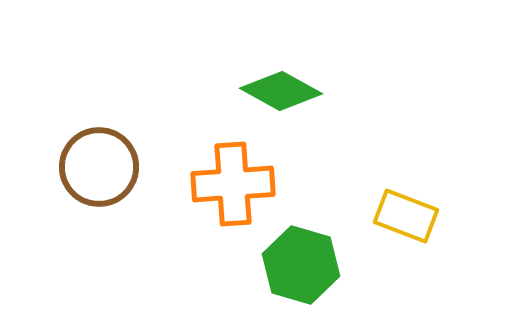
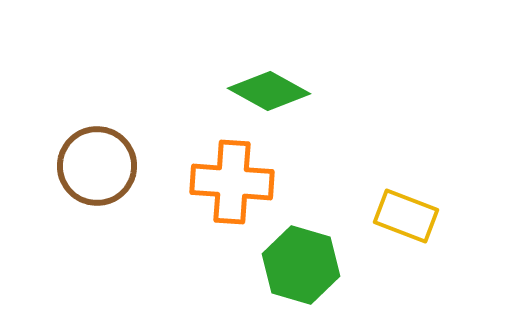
green diamond: moved 12 px left
brown circle: moved 2 px left, 1 px up
orange cross: moved 1 px left, 2 px up; rotated 8 degrees clockwise
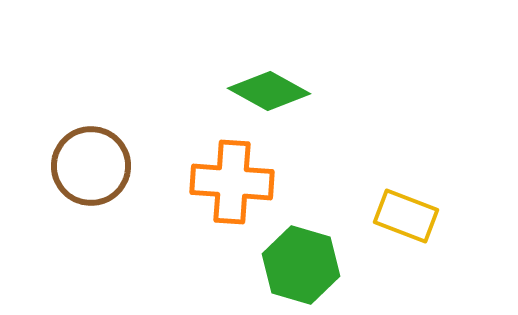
brown circle: moved 6 px left
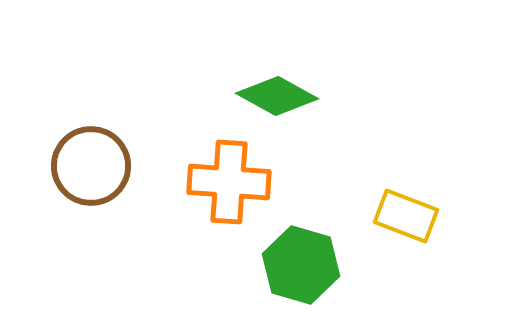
green diamond: moved 8 px right, 5 px down
orange cross: moved 3 px left
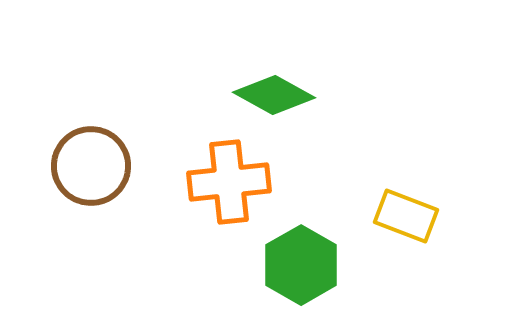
green diamond: moved 3 px left, 1 px up
orange cross: rotated 10 degrees counterclockwise
green hexagon: rotated 14 degrees clockwise
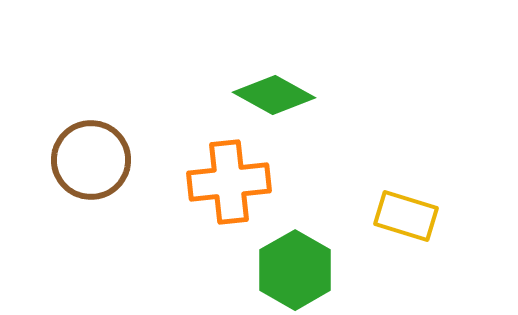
brown circle: moved 6 px up
yellow rectangle: rotated 4 degrees counterclockwise
green hexagon: moved 6 px left, 5 px down
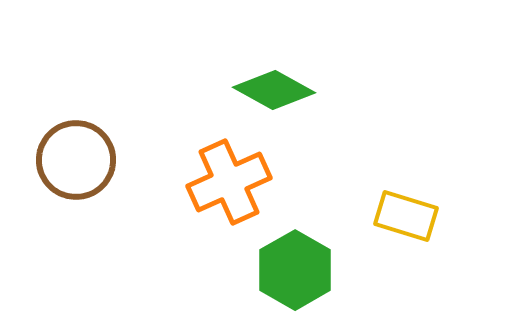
green diamond: moved 5 px up
brown circle: moved 15 px left
orange cross: rotated 18 degrees counterclockwise
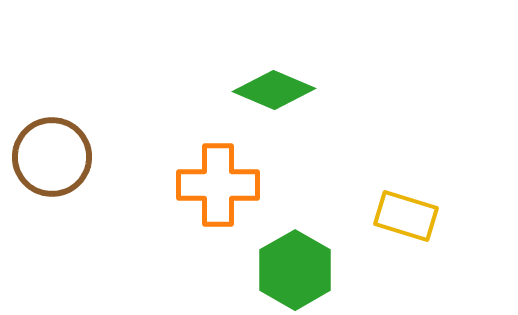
green diamond: rotated 6 degrees counterclockwise
brown circle: moved 24 px left, 3 px up
orange cross: moved 11 px left, 3 px down; rotated 24 degrees clockwise
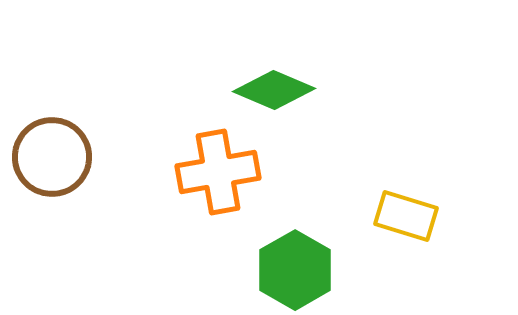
orange cross: moved 13 px up; rotated 10 degrees counterclockwise
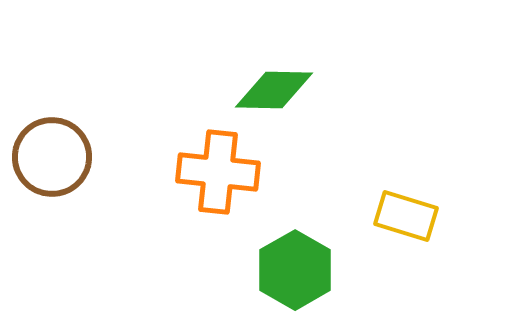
green diamond: rotated 22 degrees counterclockwise
orange cross: rotated 16 degrees clockwise
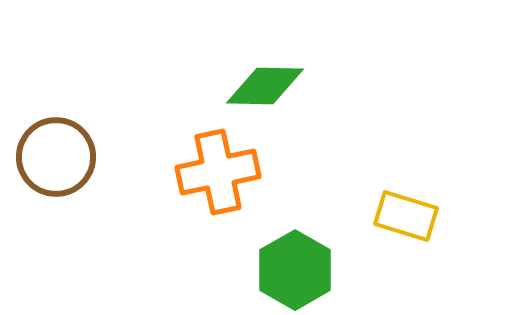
green diamond: moved 9 px left, 4 px up
brown circle: moved 4 px right
orange cross: rotated 18 degrees counterclockwise
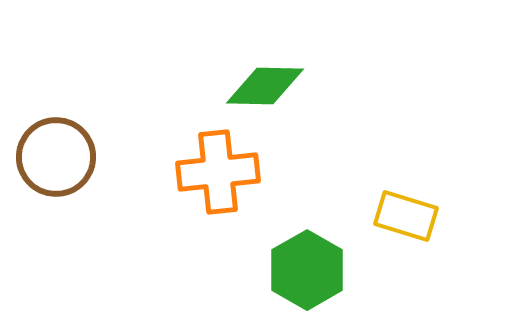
orange cross: rotated 6 degrees clockwise
green hexagon: moved 12 px right
